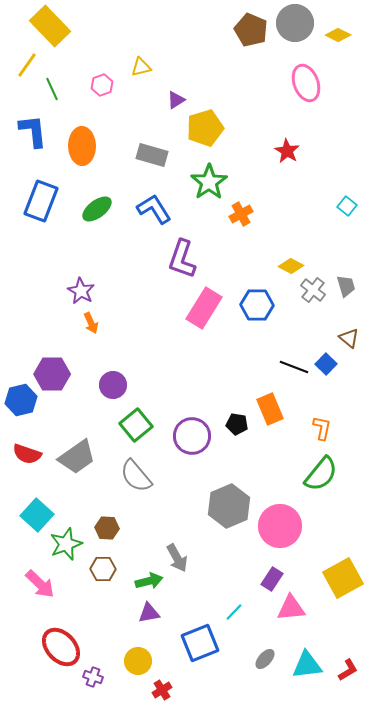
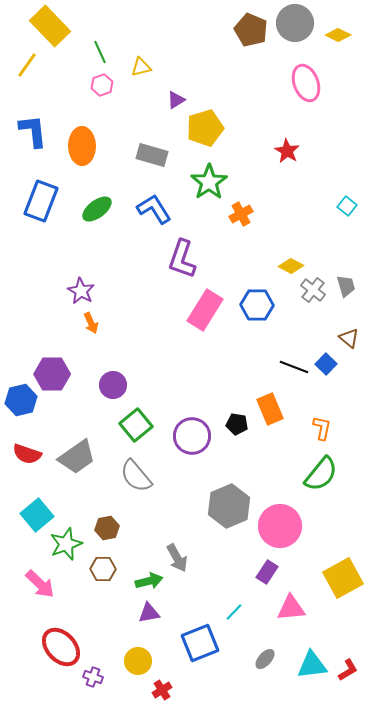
green line at (52, 89): moved 48 px right, 37 px up
pink rectangle at (204, 308): moved 1 px right, 2 px down
cyan square at (37, 515): rotated 8 degrees clockwise
brown hexagon at (107, 528): rotated 15 degrees counterclockwise
purple rectangle at (272, 579): moved 5 px left, 7 px up
cyan triangle at (307, 665): moved 5 px right
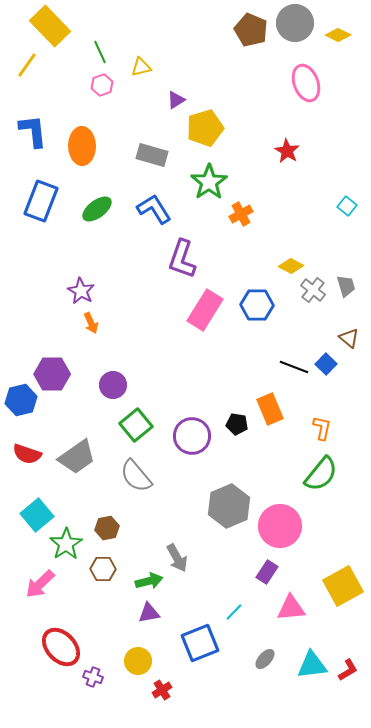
green star at (66, 544): rotated 12 degrees counterclockwise
yellow square at (343, 578): moved 8 px down
pink arrow at (40, 584): rotated 92 degrees clockwise
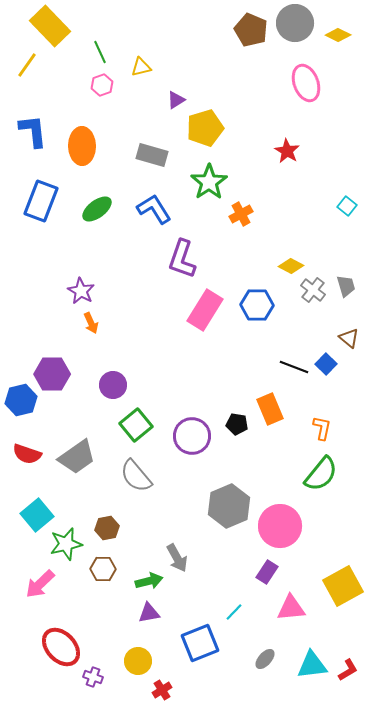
green star at (66, 544): rotated 20 degrees clockwise
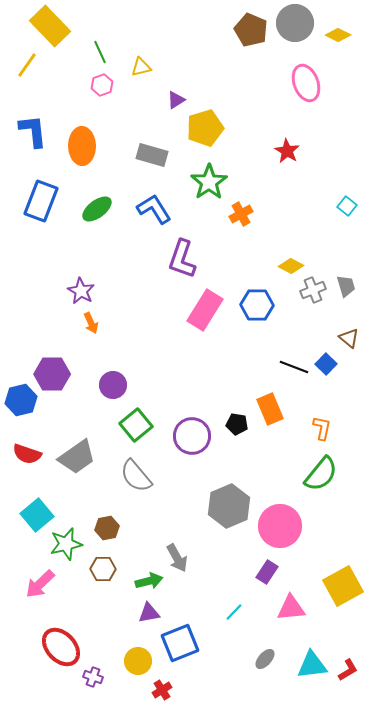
gray cross at (313, 290): rotated 30 degrees clockwise
blue square at (200, 643): moved 20 px left
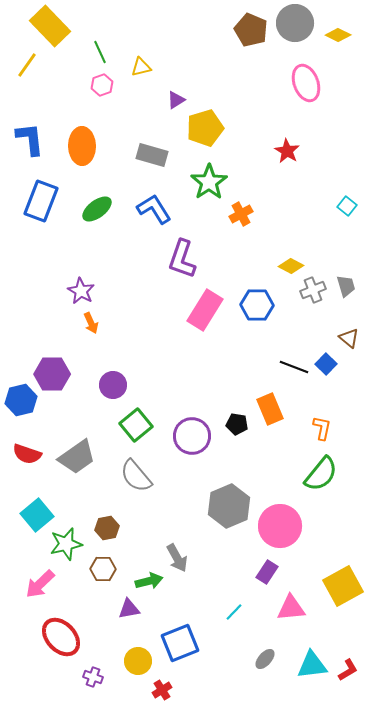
blue L-shape at (33, 131): moved 3 px left, 8 px down
purple triangle at (149, 613): moved 20 px left, 4 px up
red ellipse at (61, 647): moved 10 px up
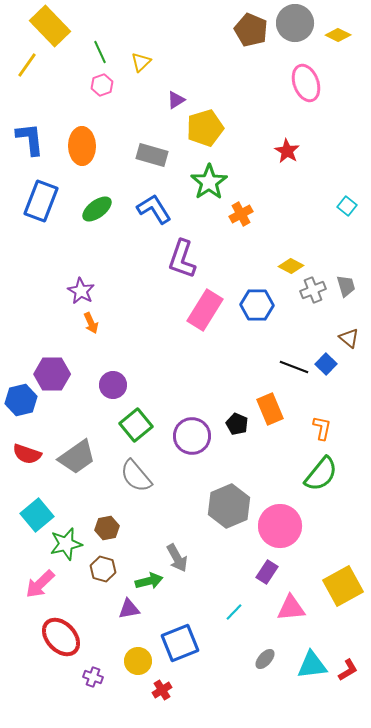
yellow triangle at (141, 67): moved 5 px up; rotated 30 degrees counterclockwise
black pentagon at (237, 424): rotated 15 degrees clockwise
brown hexagon at (103, 569): rotated 15 degrees clockwise
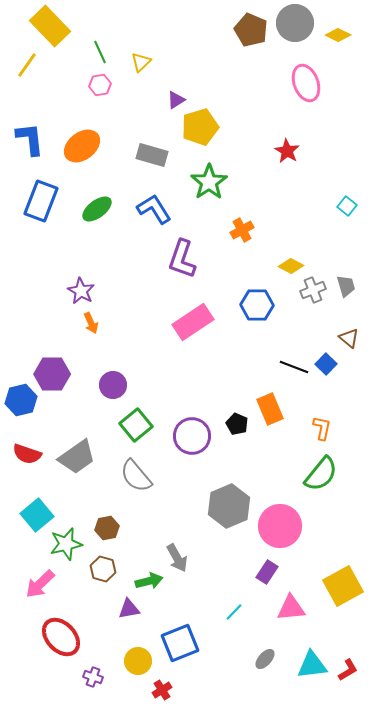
pink hexagon at (102, 85): moved 2 px left; rotated 10 degrees clockwise
yellow pentagon at (205, 128): moved 5 px left, 1 px up
orange ellipse at (82, 146): rotated 54 degrees clockwise
orange cross at (241, 214): moved 1 px right, 16 px down
pink rectangle at (205, 310): moved 12 px left, 12 px down; rotated 24 degrees clockwise
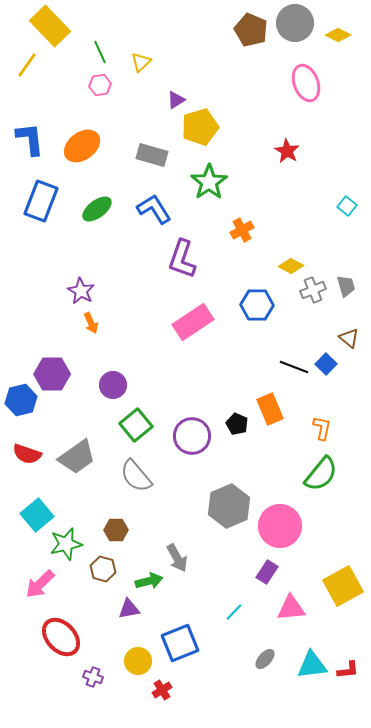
brown hexagon at (107, 528): moved 9 px right, 2 px down; rotated 10 degrees clockwise
red L-shape at (348, 670): rotated 25 degrees clockwise
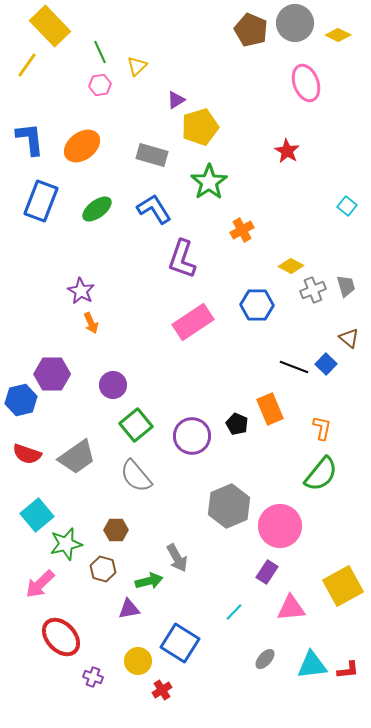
yellow triangle at (141, 62): moved 4 px left, 4 px down
blue square at (180, 643): rotated 36 degrees counterclockwise
